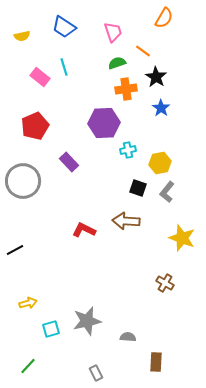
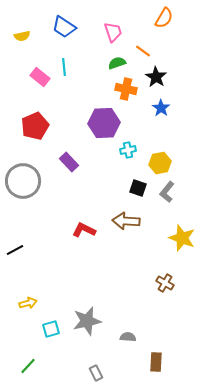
cyan line: rotated 12 degrees clockwise
orange cross: rotated 20 degrees clockwise
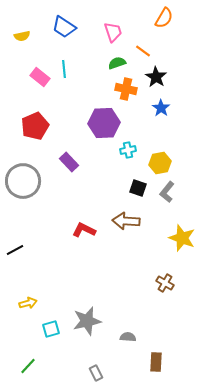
cyan line: moved 2 px down
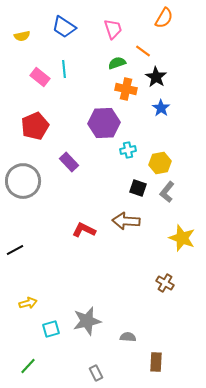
pink trapezoid: moved 3 px up
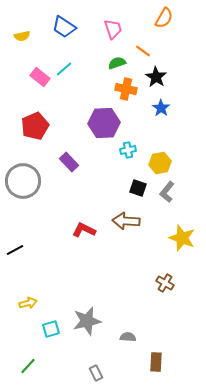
cyan line: rotated 54 degrees clockwise
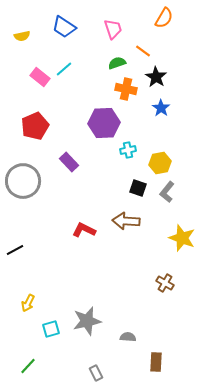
yellow arrow: rotated 132 degrees clockwise
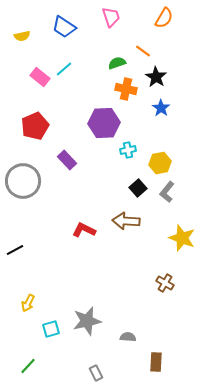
pink trapezoid: moved 2 px left, 12 px up
purple rectangle: moved 2 px left, 2 px up
black square: rotated 30 degrees clockwise
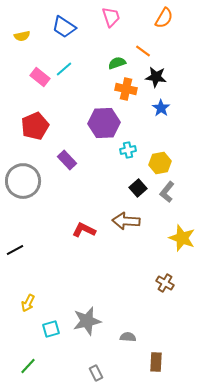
black star: rotated 25 degrees counterclockwise
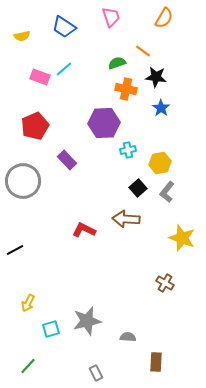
pink rectangle: rotated 18 degrees counterclockwise
brown arrow: moved 2 px up
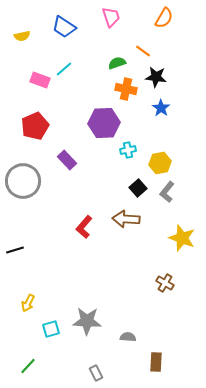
pink rectangle: moved 3 px down
red L-shape: moved 3 px up; rotated 75 degrees counterclockwise
black line: rotated 12 degrees clockwise
gray star: rotated 16 degrees clockwise
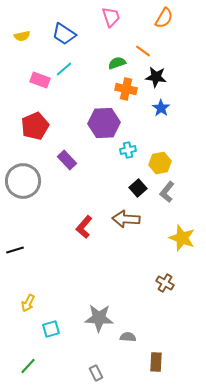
blue trapezoid: moved 7 px down
gray star: moved 12 px right, 3 px up
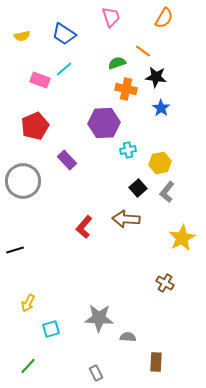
yellow star: rotated 24 degrees clockwise
